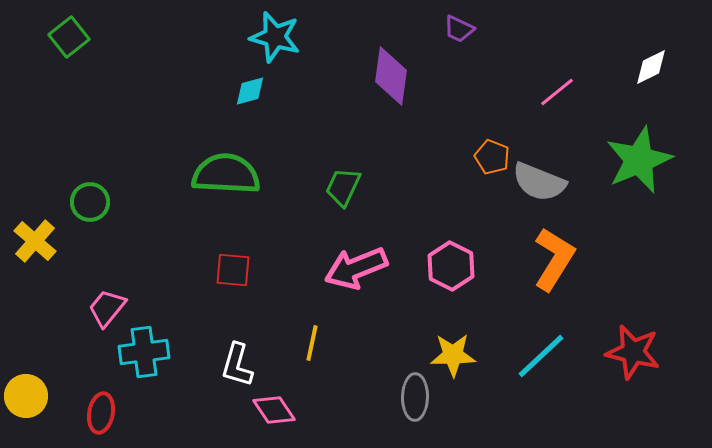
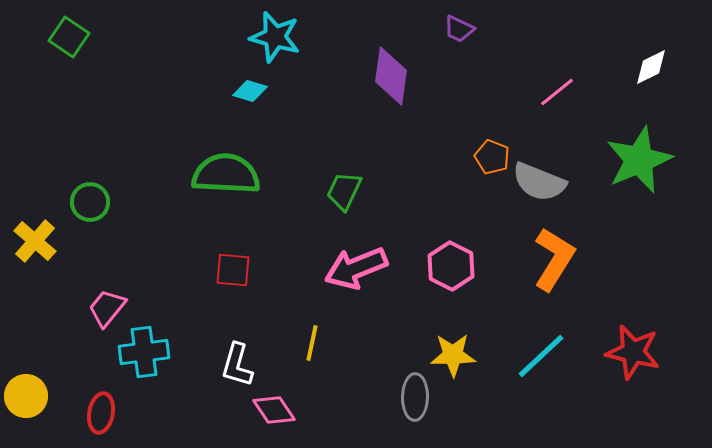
green square: rotated 18 degrees counterclockwise
cyan diamond: rotated 32 degrees clockwise
green trapezoid: moved 1 px right, 4 px down
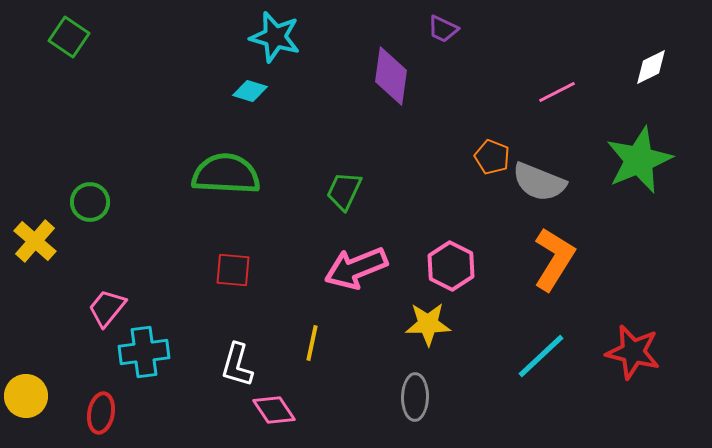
purple trapezoid: moved 16 px left
pink line: rotated 12 degrees clockwise
yellow star: moved 25 px left, 31 px up
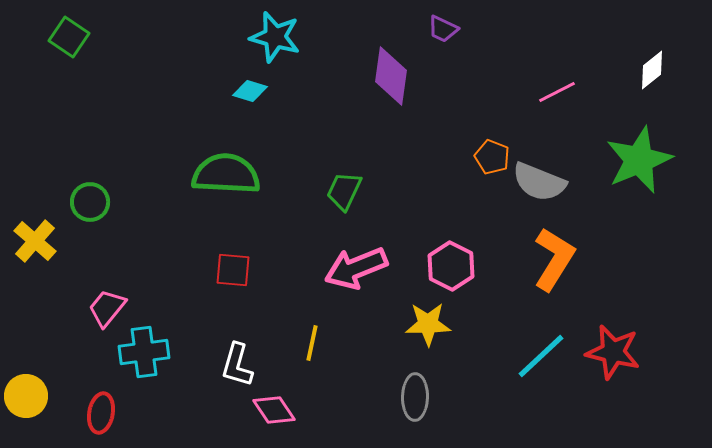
white diamond: moved 1 px right, 3 px down; rotated 12 degrees counterclockwise
red star: moved 20 px left
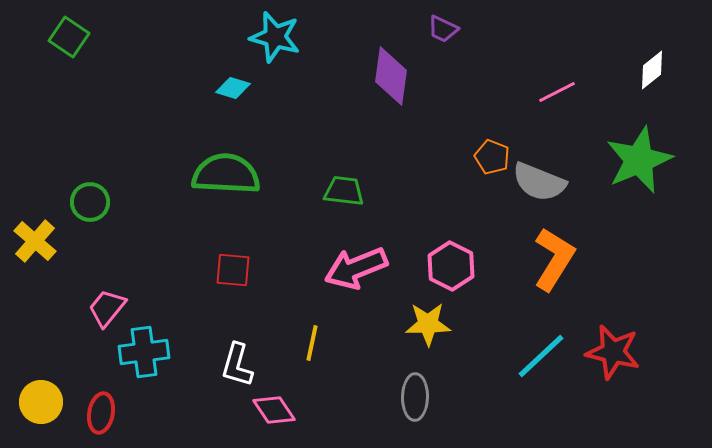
cyan diamond: moved 17 px left, 3 px up
green trapezoid: rotated 72 degrees clockwise
yellow circle: moved 15 px right, 6 px down
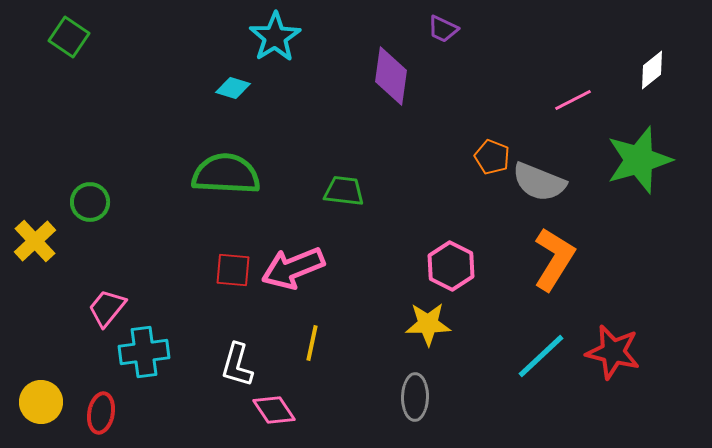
cyan star: rotated 24 degrees clockwise
pink line: moved 16 px right, 8 px down
green star: rotated 6 degrees clockwise
yellow cross: rotated 6 degrees clockwise
pink arrow: moved 63 px left
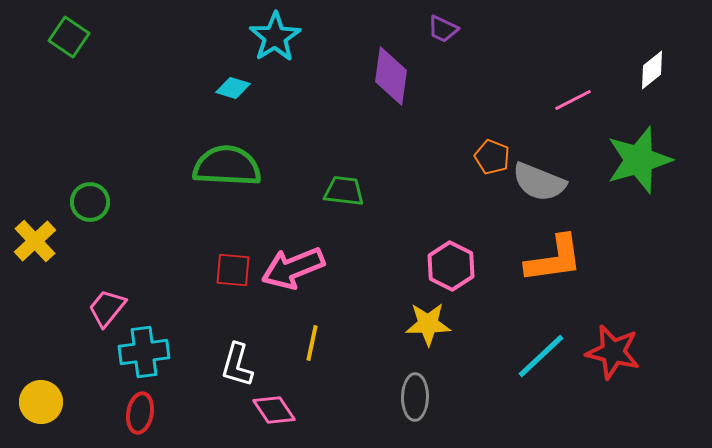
green semicircle: moved 1 px right, 8 px up
orange L-shape: rotated 50 degrees clockwise
red ellipse: moved 39 px right
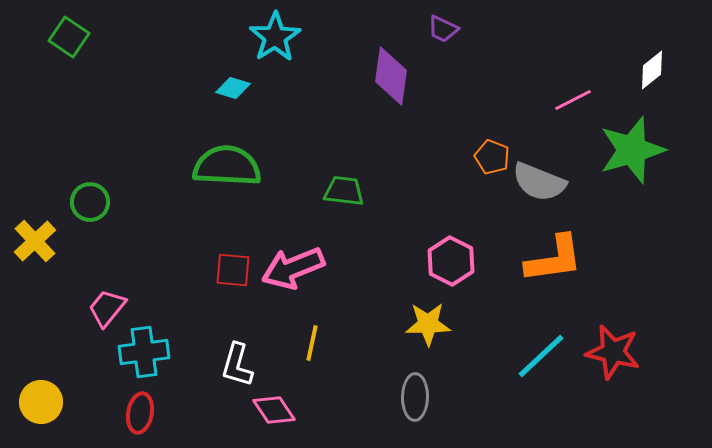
green star: moved 7 px left, 10 px up
pink hexagon: moved 5 px up
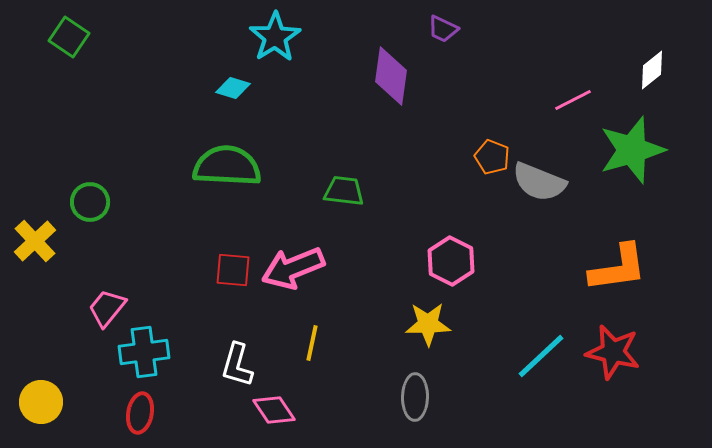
orange L-shape: moved 64 px right, 9 px down
